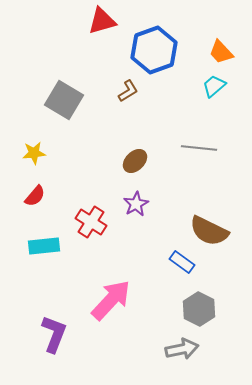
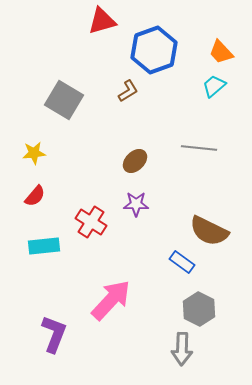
purple star: rotated 30 degrees clockwise
gray arrow: rotated 104 degrees clockwise
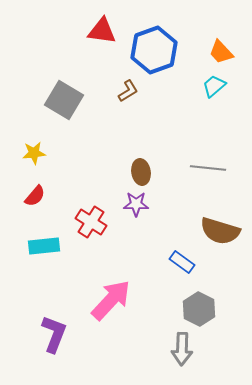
red triangle: moved 10 px down; rotated 24 degrees clockwise
gray line: moved 9 px right, 20 px down
brown ellipse: moved 6 px right, 11 px down; rotated 55 degrees counterclockwise
brown semicircle: moved 11 px right; rotated 9 degrees counterclockwise
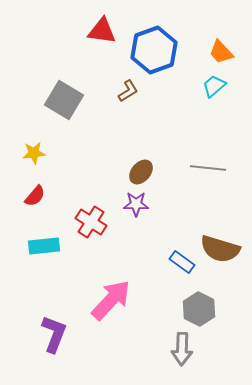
brown ellipse: rotated 50 degrees clockwise
brown semicircle: moved 18 px down
